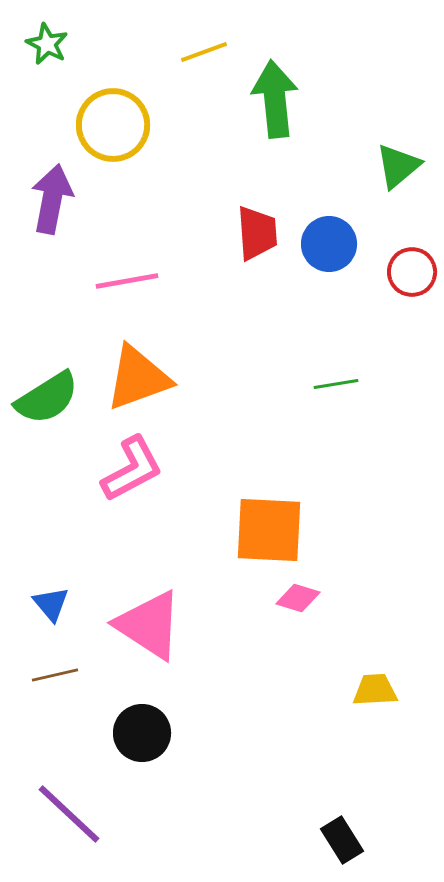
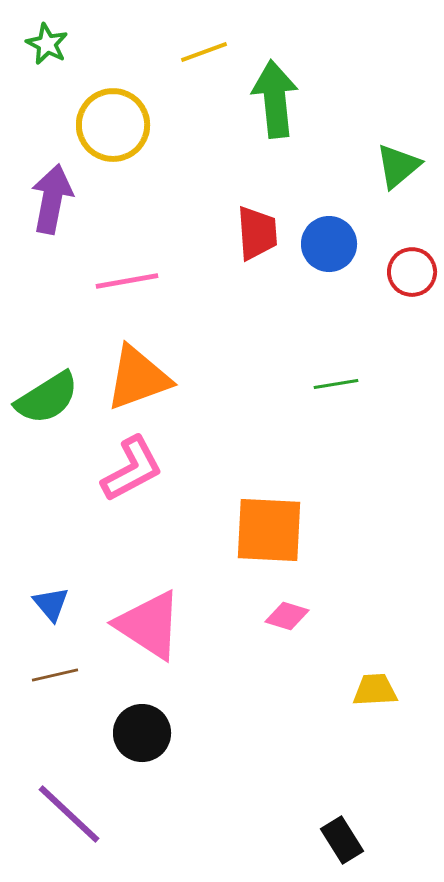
pink diamond: moved 11 px left, 18 px down
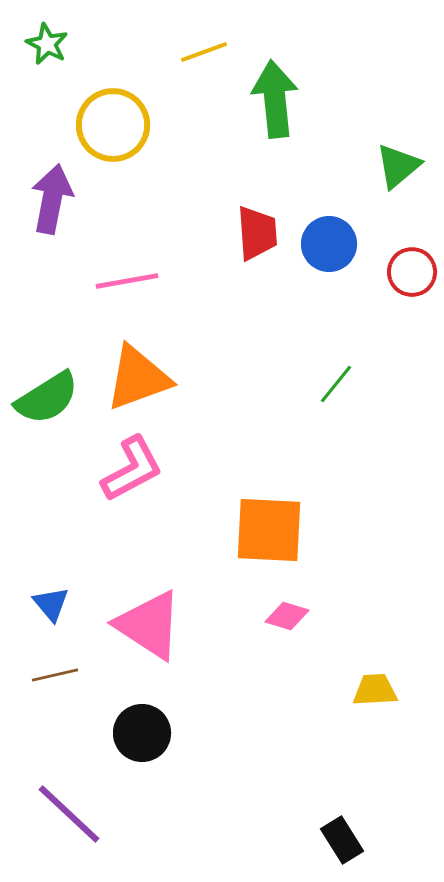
green line: rotated 42 degrees counterclockwise
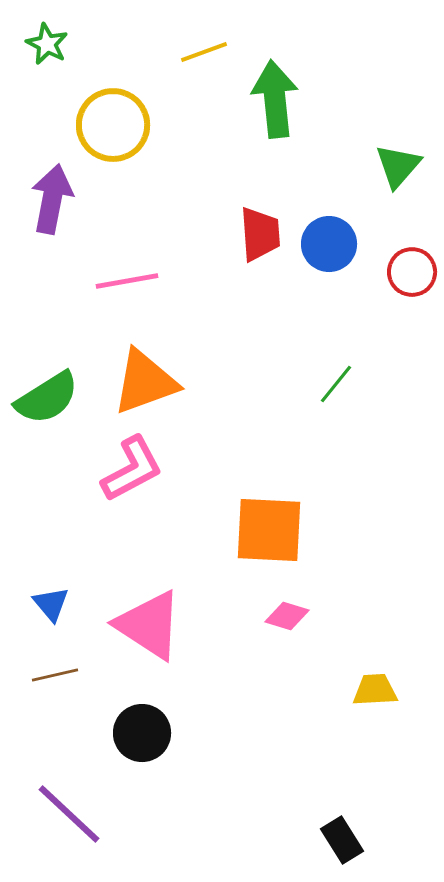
green triangle: rotated 9 degrees counterclockwise
red trapezoid: moved 3 px right, 1 px down
orange triangle: moved 7 px right, 4 px down
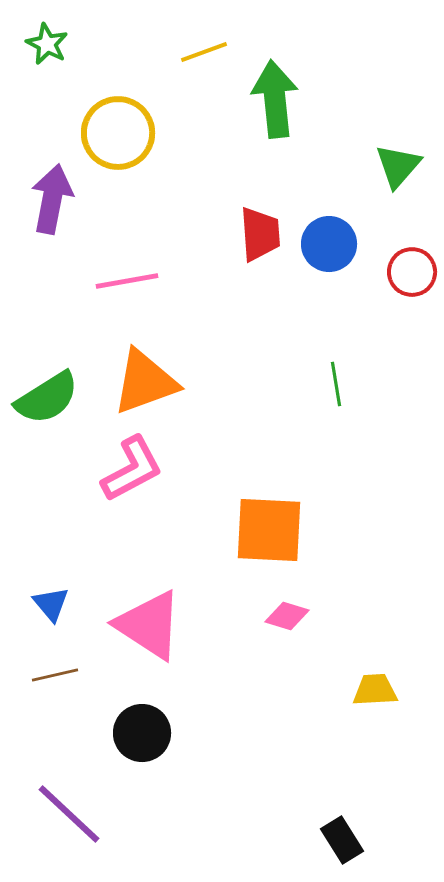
yellow circle: moved 5 px right, 8 px down
green line: rotated 48 degrees counterclockwise
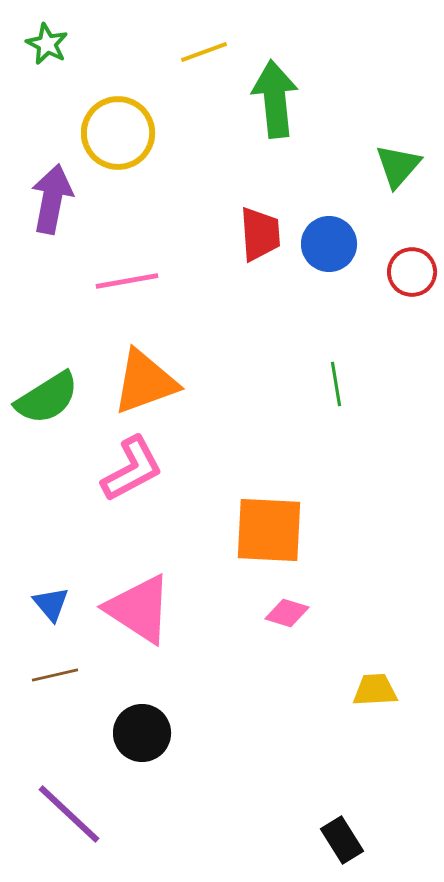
pink diamond: moved 3 px up
pink triangle: moved 10 px left, 16 px up
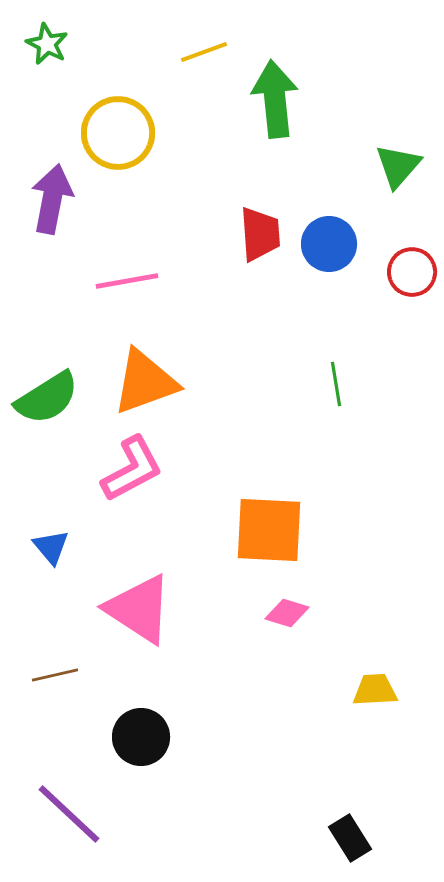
blue triangle: moved 57 px up
black circle: moved 1 px left, 4 px down
black rectangle: moved 8 px right, 2 px up
